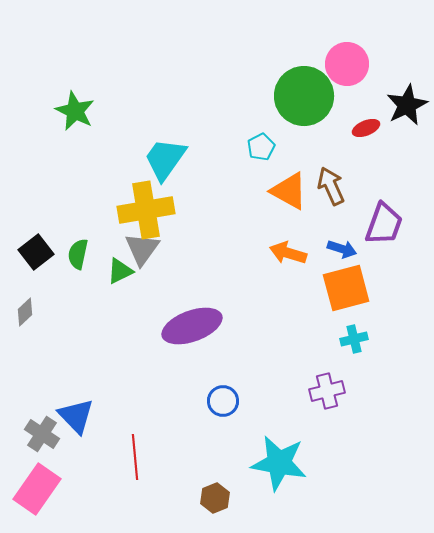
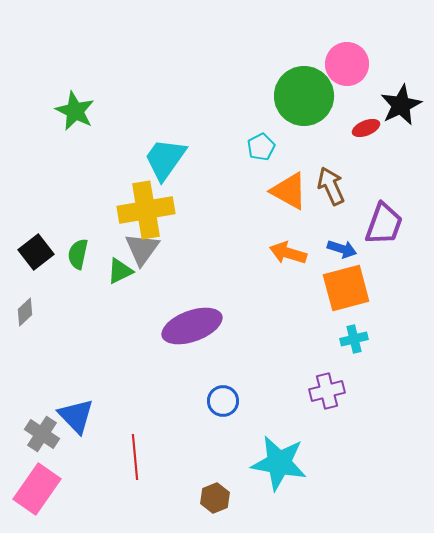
black star: moved 6 px left
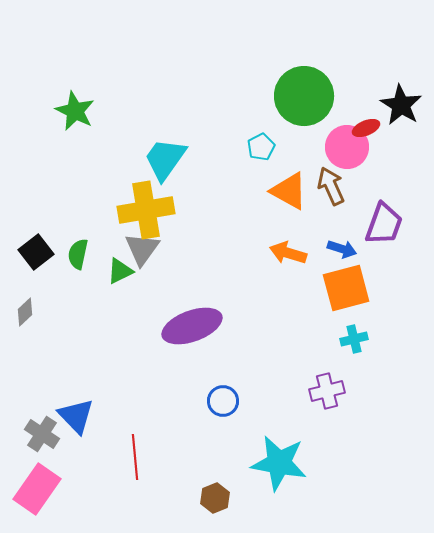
pink circle: moved 83 px down
black star: rotated 15 degrees counterclockwise
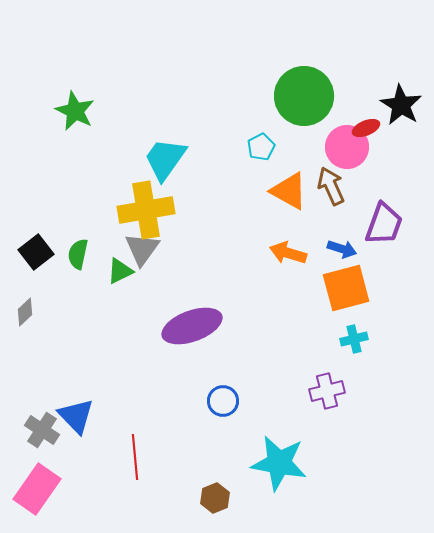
gray cross: moved 4 px up
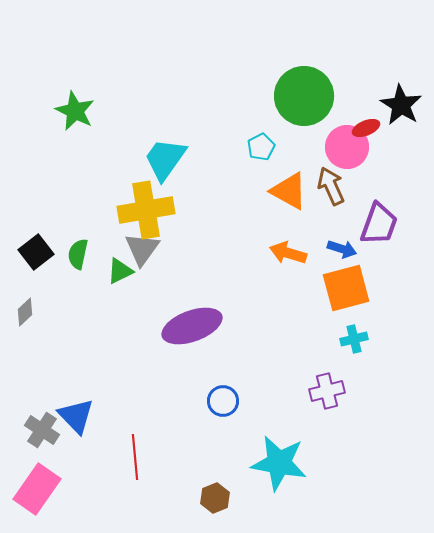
purple trapezoid: moved 5 px left
